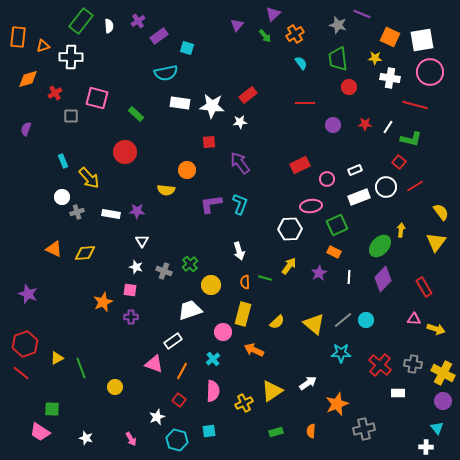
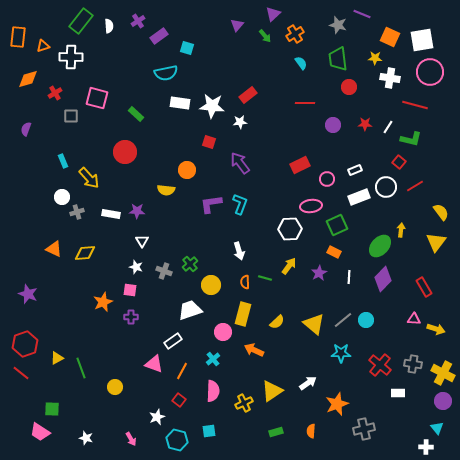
red square at (209, 142): rotated 24 degrees clockwise
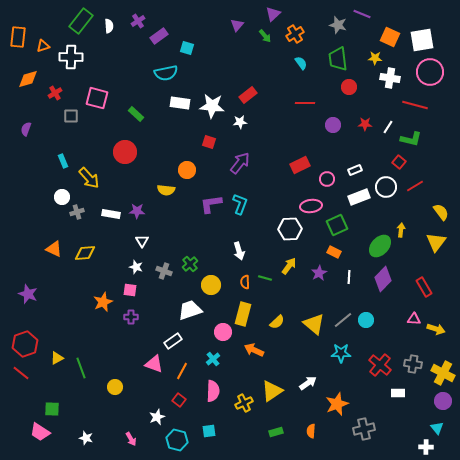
purple arrow at (240, 163): rotated 75 degrees clockwise
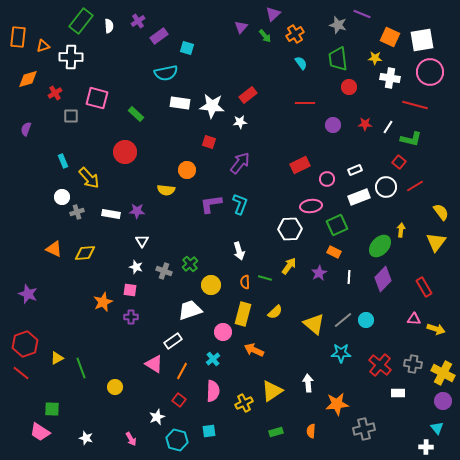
purple triangle at (237, 25): moved 4 px right, 2 px down
yellow semicircle at (277, 322): moved 2 px left, 10 px up
pink triangle at (154, 364): rotated 12 degrees clockwise
white arrow at (308, 383): rotated 60 degrees counterclockwise
orange star at (337, 404): rotated 15 degrees clockwise
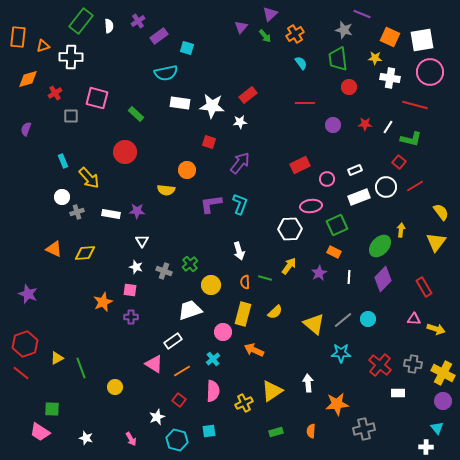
purple triangle at (273, 14): moved 3 px left
gray star at (338, 25): moved 6 px right, 5 px down
cyan circle at (366, 320): moved 2 px right, 1 px up
orange line at (182, 371): rotated 30 degrees clockwise
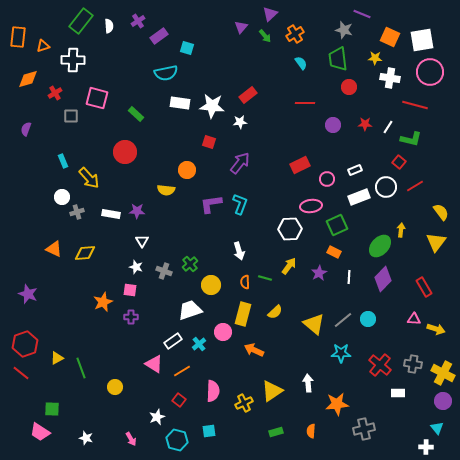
white cross at (71, 57): moved 2 px right, 3 px down
cyan cross at (213, 359): moved 14 px left, 15 px up
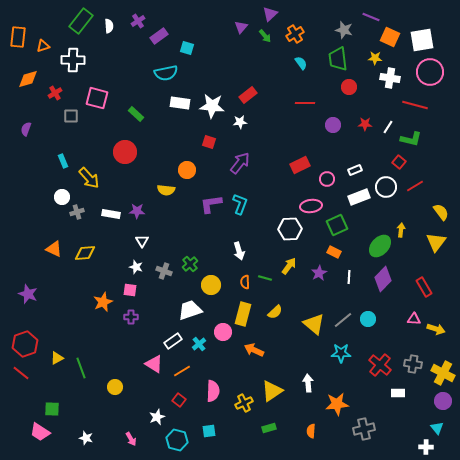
purple line at (362, 14): moved 9 px right, 3 px down
green rectangle at (276, 432): moved 7 px left, 4 px up
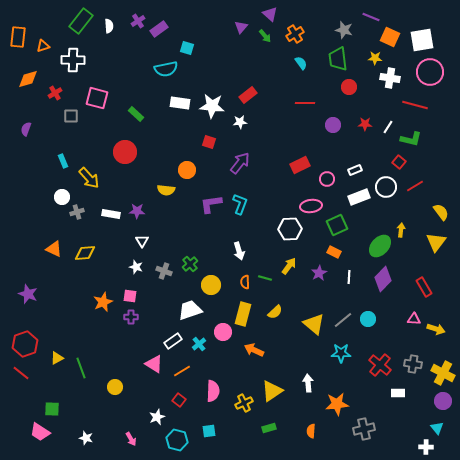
purple triangle at (270, 14): rotated 35 degrees counterclockwise
purple rectangle at (159, 36): moved 7 px up
cyan semicircle at (166, 73): moved 4 px up
pink square at (130, 290): moved 6 px down
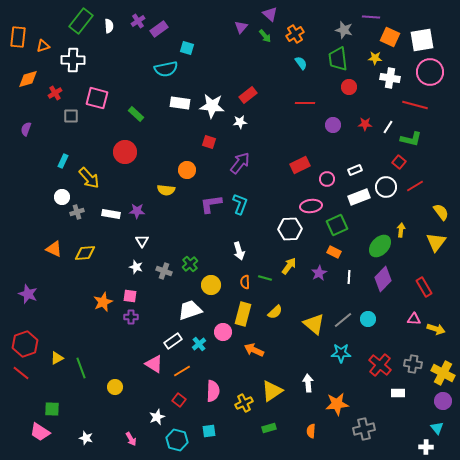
purple line at (371, 17): rotated 18 degrees counterclockwise
cyan rectangle at (63, 161): rotated 48 degrees clockwise
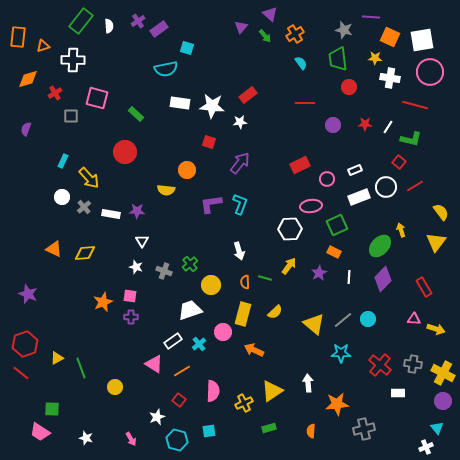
gray cross at (77, 212): moved 7 px right, 5 px up; rotated 24 degrees counterclockwise
yellow arrow at (401, 230): rotated 24 degrees counterclockwise
white cross at (426, 447): rotated 24 degrees counterclockwise
